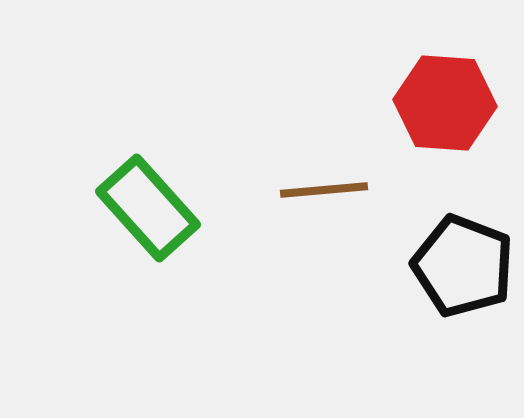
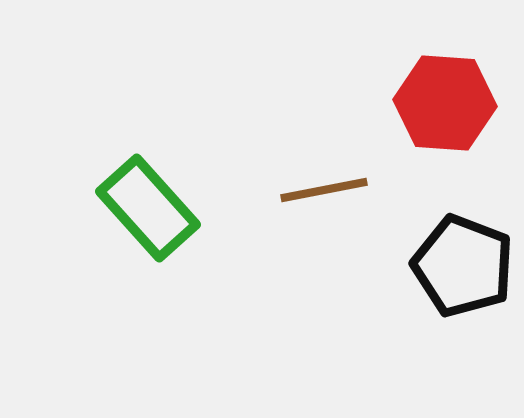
brown line: rotated 6 degrees counterclockwise
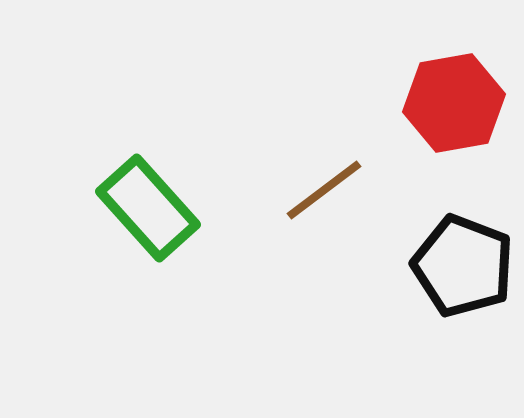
red hexagon: moved 9 px right; rotated 14 degrees counterclockwise
brown line: rotated 26 degrees counterclockwise
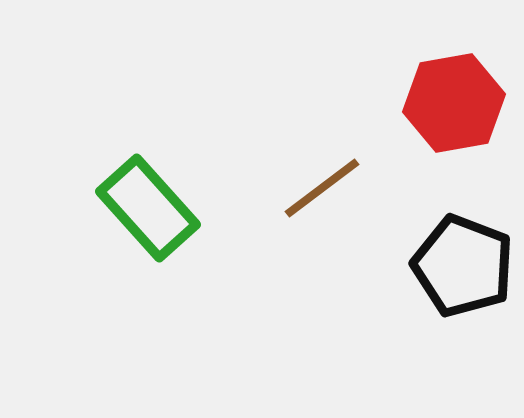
brown line: moved 2 px left, 2 px up
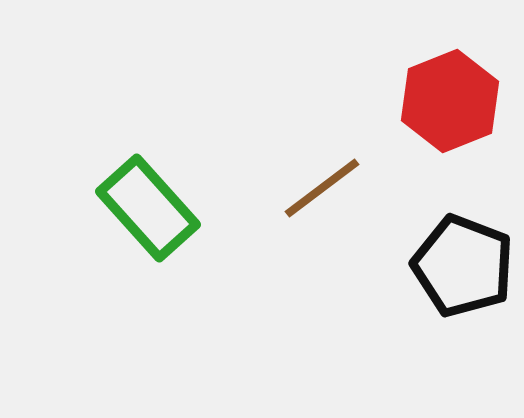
red hexagon: moved 4 px left, 2 px up; rotated 12 degrees counterclockwise
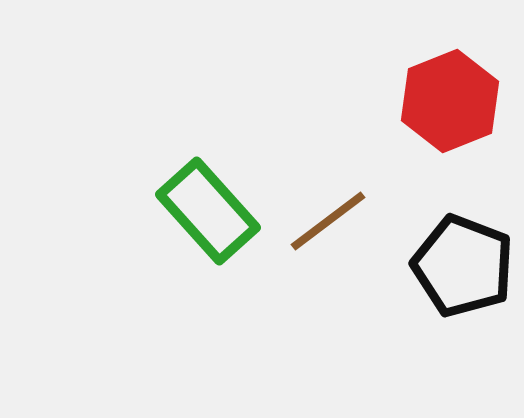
brown line: moved 6 px right, 33 px down
green rectangle: moved 60 px right, 3 px down
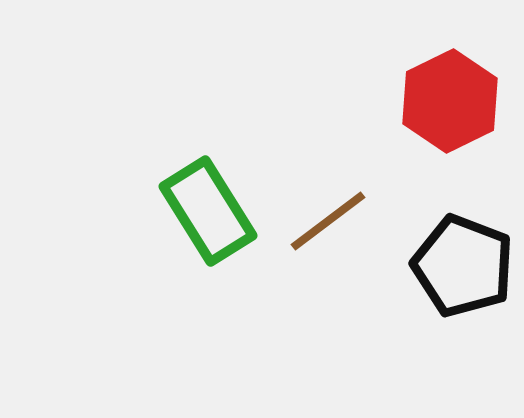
red hexagon: rotated 4 degrees counterclockwise
green rectangle: rotated 10 degrees clockwise
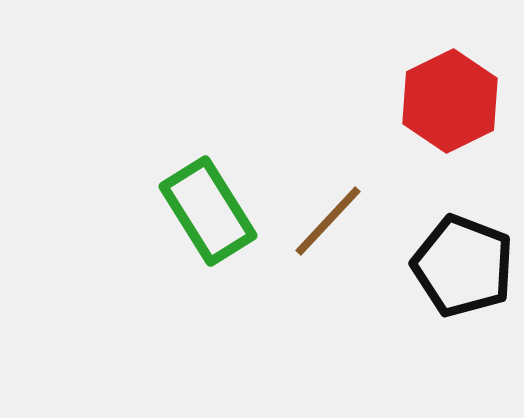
brown line: rotated 10 degrees counterclockwise
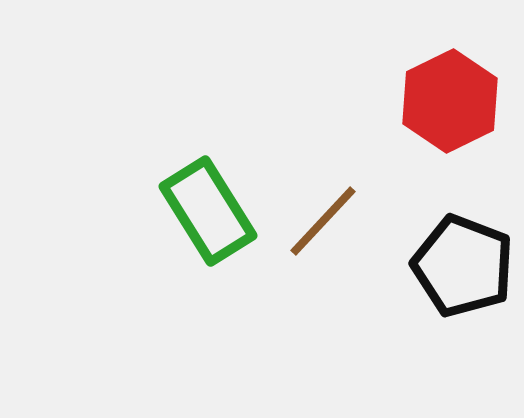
brown line: moved 5 px left
